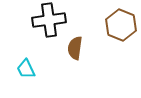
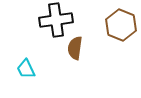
black cross: moved 7 px right
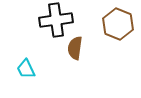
brown hexagon: moved 3 px left, 1 px up
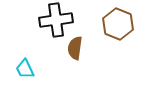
cyan trapezoid: moved 1 px left
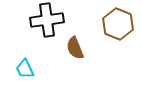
black cross: moved 9 px left
brown semicircle: rotated 30 degrees counterclockwise
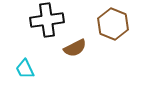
brown hexagon: moved 5 px left
brown semicircle: rotated 95 degrees counterclockwise
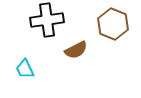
brown semicircle: moved 1 px right, 2 px down
